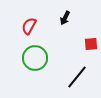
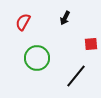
red semicircle: moved 6 px left, 4 px up
green circle: moved 2 px right
black line: moved 1 px left, 1 px up
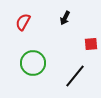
green circle: moved 4 px left, 5 px down
black line: moved 1 px left
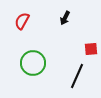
red semicircle: moved 1 px left, 1 px up
red square: moved 5 px down
black line: moved 2 px right; rotated 15 degrees counterclockwise
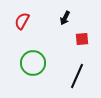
red square: moved 9 px left, 10 px up
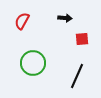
black arrow: rotated 112 degrees counterclockwise
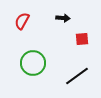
black arrow: moved 2 px left
black line: rotated 30 degrees clockwise
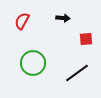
red square: moved 4 px right
black line: moved 3 px up
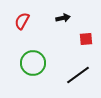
black arrow: rotated 16 degrees counterclockwise
black line: moved 1 px right, 2 px down
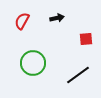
black arrow: moved 6 px left
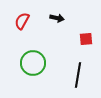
black arrow: rotated 24 degrees clockwise
black line: rotated 45 degrees counterclockwise
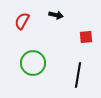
black arrow: moved 1 px left, 3 px up
red square: moved 2 px up
